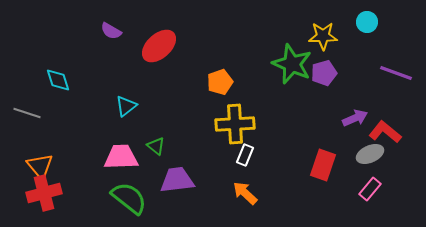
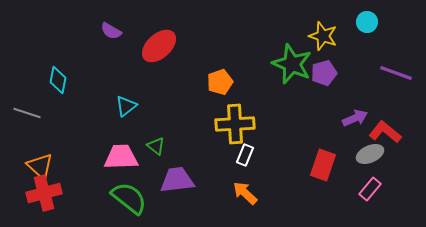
yellow star: rotated 20 degrees clockwise
cyan diamond: rotated 28 degrees clockwise
orange triangle: rotated 8 degrees counterclockwise
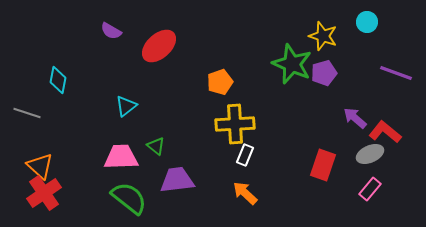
purple arrow: rotated 115 degrees counterclockwise
red cross: rotated 20 degrees counterclockwise
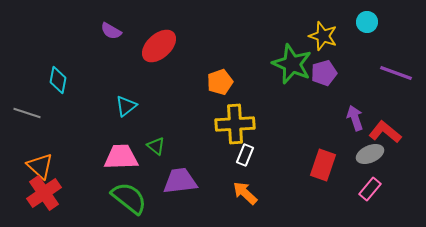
purple arrow: rotated 30 degrees clockwise
purple trapezoid: moved 3 px right, 1 px down
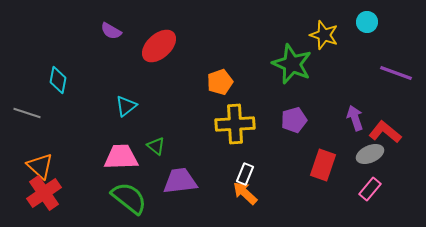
yellow star: moved 1 px right, 1 px up
purple pentagon: moved 30 px left, 47 px down
white rectangle: moved 19 px down
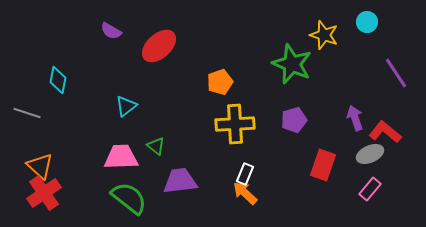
purple line: rotated 36 degrees clockwise
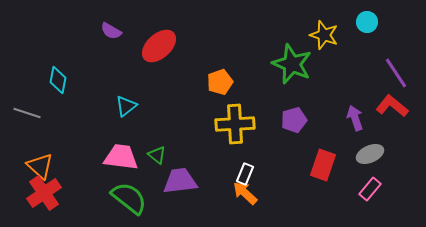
red L-shape: moved 7 px right, 26 px up
green triangle: moved 1 px right, 9 px down
pink trapezoid: rotated 9 degrees clockwise
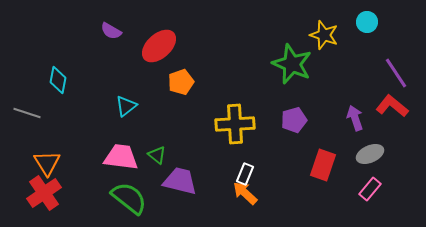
orange pentagon: moved 39 px left
orange triangle: moved 7 px right, 3 px up; rotated 16 degrees clockwise
purple trapezoid: rotated 21 degrees clockwise
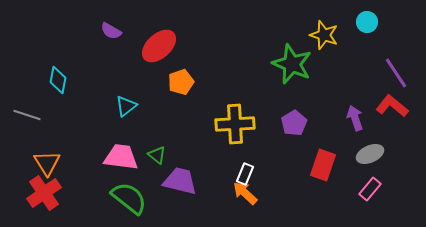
gray line: moved 2 px down
purple pentagon: moved 3 px down; rotated 15 degrees counterclockwise
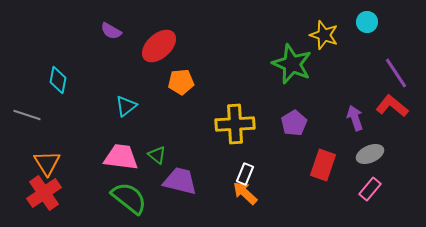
orange pentagon: rotated 15 degrees clockwise
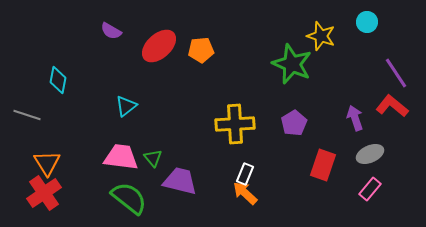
yellow star: moved 3 px left, 1 px down
orange pentagon: moved 20 px right, 32 px up
green triangle: moved 4 px left, 3 px down; rotated 12 degrees clockwise
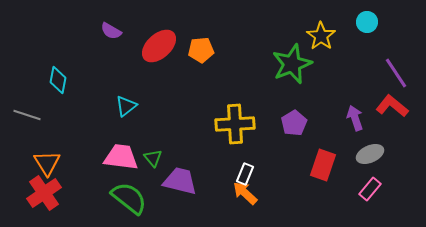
yellow star: rotated 16 degrees clockwise
green star: rotated 27 degrees clockwise
